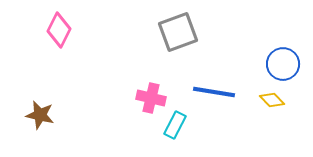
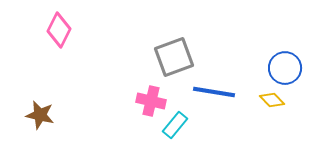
gray square: moved 4 px left, 25 px down
blue circle: moved 2 px right, 4 px down
pink cross: moved 3 px down
cyan rectangle: rotated 12 degrees clockwise
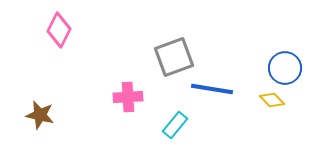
blue line: moved 2 px left, 3 px up
pink cross: moved 23 px left, 4 px up; rotated 16 degrees counterclockwise
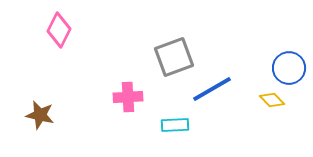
blue circle: moved 4 px right
blue line: rotated 39 degrees counterclockwise
cyan rectangle: rotated 48 degrees clockwise
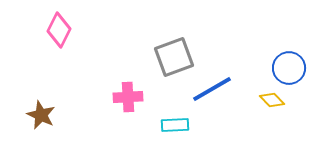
brown star: moved 1 px right; rotated 12 degrees clockwise
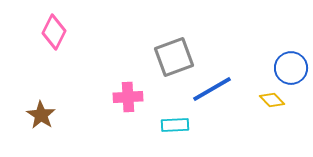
pink diamond: moved 5 px left, 2 px down
blue circle: moved 2 px right
brown star: rotated 8 degrees clockwise
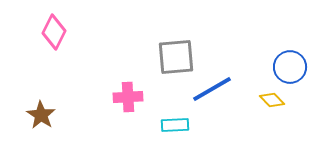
gray square: moved 2 px right; rotated 15 degrees clockwise
blue circle: moved 1 px left, 1 px up
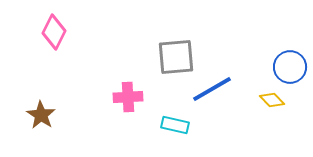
cyan rectangle: rotated 16 degrees clockwise
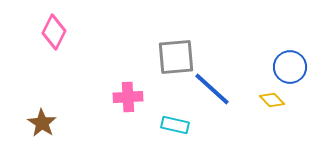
blue line: rotated 72 degrees clockwise
brown star: moved 1 px right, 8 px down
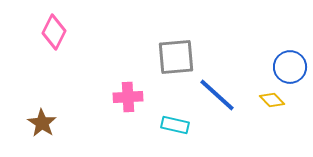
blue line: moved 5 px right, 6 px down
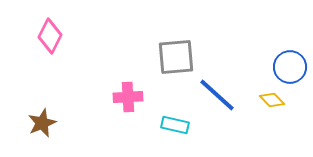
pink diamond: moved 4 px left, 4 px down
brown star: rotated 16 degrees clockwise
